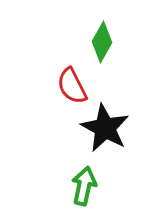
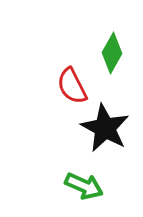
green diamond: moved 10 px right, 11 px down
green arrow: rotated 102 degrees clockwise
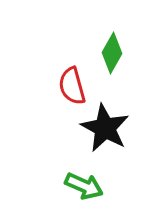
red semicircle: rotated 12 degrees clockwise
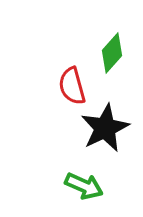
green diamond: rotated 12 degrees clockwise
black star: rotated 18 degrees clockwise
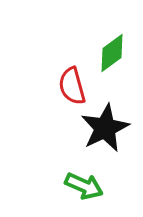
green diamond: rotated 12 degrees clockwise
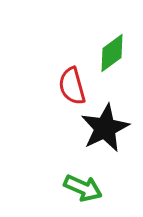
green arrow: moved 1 px left, 2 px down
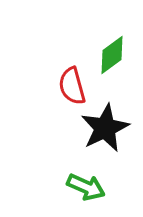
green diamond: moved 2 px down
green arrow: moved 3 px right, 1 px up
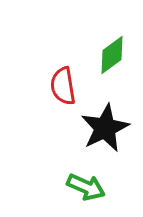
red semicircle: moved 9 px left; rotated 6 degrees clockwise
